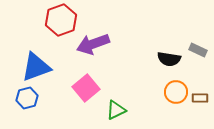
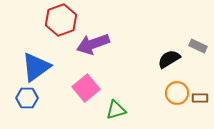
gray rectangle: moved 4 px up
black semicircle: rotated 140 degrees clockwise
blue triangle: rotated 16 degrees counterclockwise
orange circle: moved 1 px right, 1 px down
blue hexagon: rotated 15 degrees clockwise
green triangle: rotated 10 degrees clockwise
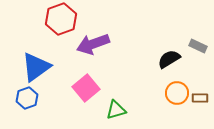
red hexagon: moved 1 px up
blue hexagon: rotated 20 degrees counterclockwise
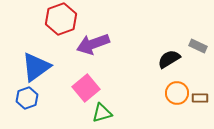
green triangle: moved 14 px left, 3 px down
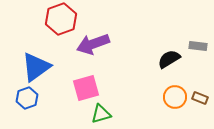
gray rectangle: rotated 18 degrees counterclockwise
pink square: rotated 24 degrees clockwise
orange circle: moved 2 px left, 4 px down
brown rectangle: rotated 21 degrees clockwise
green triangle: moved 1 px left, 1 px down
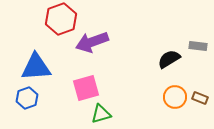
purple arrow: moved 1 px left, 2 px up
blue triangle: rotated 32 degrees clockwise
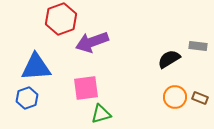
pink square: rotated 8 degrees clockwise
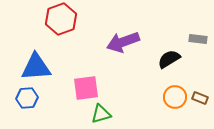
purple arrow: moved 31 px right
gray rectangle: moved 7 px up
blue hexagon: rotated 15 degrees clockwise
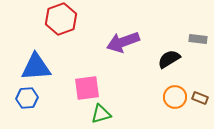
pink square: moved 1 px right
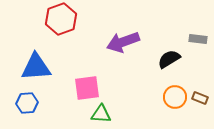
blue hexagon: moved 5 px down
green triangle: rotated 20 degrees clockwise
